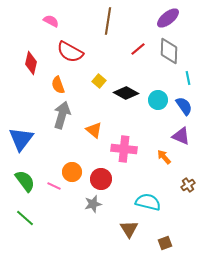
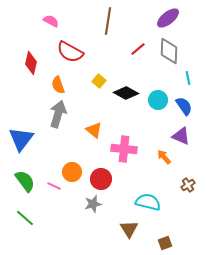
gray arrow: moved 4 px left, 1 px up
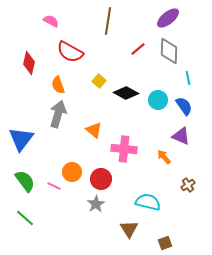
red diamond: moved 2 px left
gray star: moved 3 px right; rotated 18 degrees counterclockwise
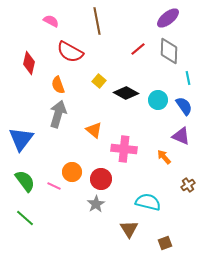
brown line: moved 11 px left; rotated 20 degrees counterclockwise
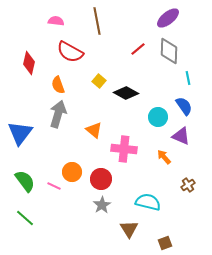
pink semicircle: moved 5 px right; rotated 21 degrees counterclockwise
cyan circle: moved 17 px down
blue triangle: moved 1 px left, 6 px up
gray star: moved 6 px right, 1 px down
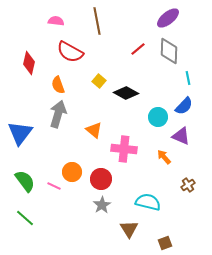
blue semicircle: rotated 78 degrees clockwise
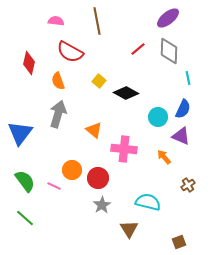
orange semicircle: moved 4 px up
blue semicircle: moved 1 px left, 3 px down; rotated 18 degrees counterclockwise
orange circle: moved 2 px up
red circle: moved 3 px left, 1 px up
brown square: moved 14 px right, 1 px up
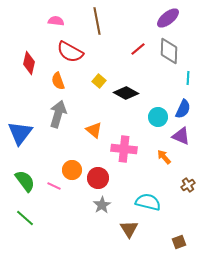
cyan line: rotated 16 degrees clockwise
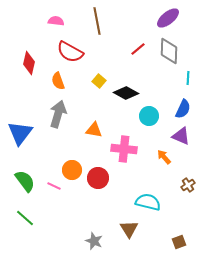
cyan circle: moved 9 px left, 1 px up
orange triangle: rotated 30 degrees counterclockwise
gray star: moved 8 px left, 36 px down; rotated 18 degrees counterclockwise
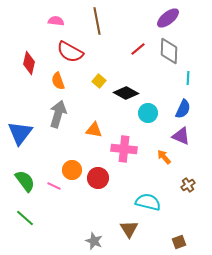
cyan circle: moved 1 px left, 3 px up
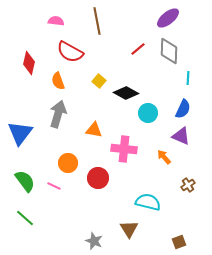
orange circle: moved 4 px left, 7 px up
